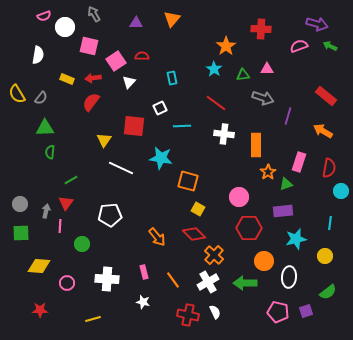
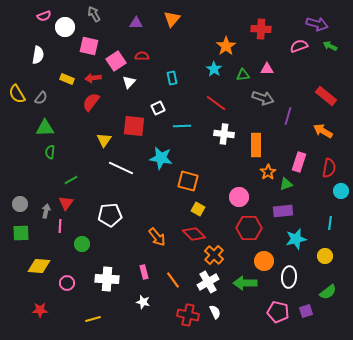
white square at (160, 108): moved 2 px left
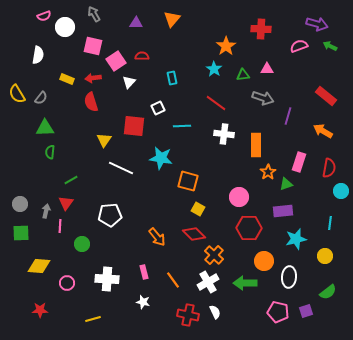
pink square at (89, 46): moved 4 px right
red semicircle at (91, 102): rotated 54 degrees counterclockwise
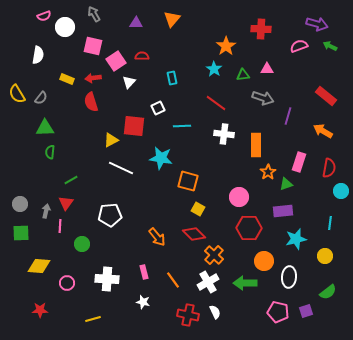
yellow triangle at (104, 140): moved 7 px right; rotated 28 degrees clockwise
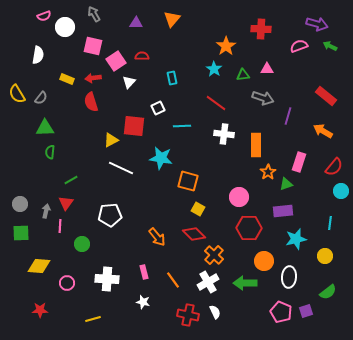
red semicircle at (329, 168): moved 5 px right, 1 px up; rotated 30 degrees clockwise
pink pentagon at (278, 312): moved 3 px right; rotated 10 degrees clockwise
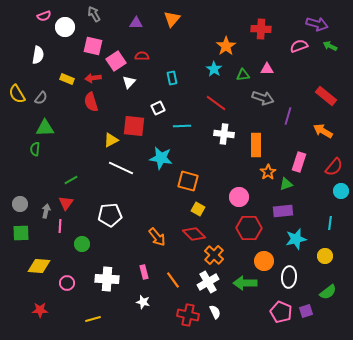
green semicircle at (50, 152): moved 15 px left, 3 px up
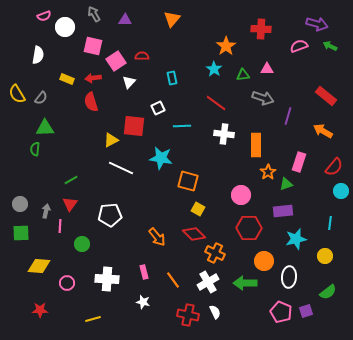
purple triangle at (136, 23): moved 11 px left, 3 px up
pink circle at (239, 197): moved 2 px right, 2 px up
red triangle at (66, 203): moved 4 px right, 1 px down
orange cross at (214, 255): moved 1 px right, 2 px up; rotated 18 degrees counterclockwise
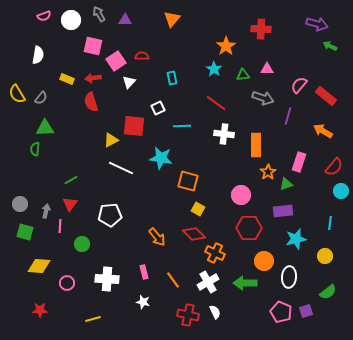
gray arrow at (94, 14): moved 5 px right
white circle at (65, 27): moved 6 px right, 7 px up
pink semicircle at (299, 46): moved 39 px down; rotated 30 degrees counterclockwise
green square at (21, 233): moved 4 px right, 1 px up; rotated 18 degrees clockwise
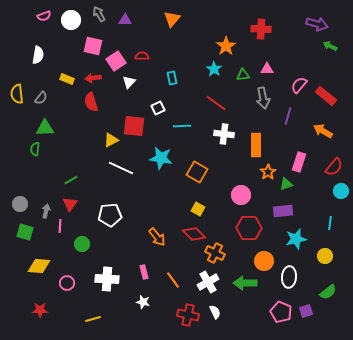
yellow semicircle at (17, 94): rotated 24 degrees clockwise
gray arrow at (263, 98): rotated 60 degrees clockwise
orange square at (188, 181): moved 9 px right, 9 px up; rotated 15 degrees clockwise
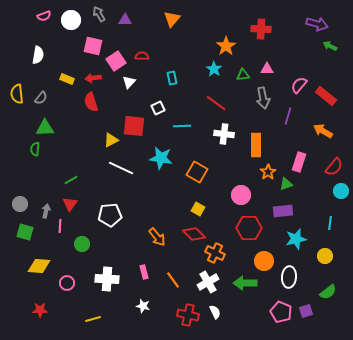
white star at (143, 302): moved 4 px down
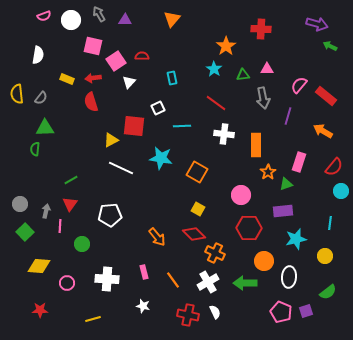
green square at (25, 232): rotated 30 degrees clockwise
